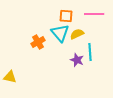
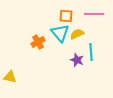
cyan line: moved 1 px right
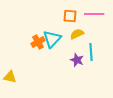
orange square: moved 4 px right
cyan triangle: moved 8 px left, 6 px down; rotated 24 degrees clockwise
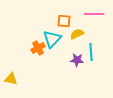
orange square: moved 6 px left, 5 px down
orange cross: moved 6 px down
purple star: rotated 16 degrees counterclockwise
yellow triangle: moved 1 px right, 2 px down
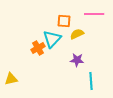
cyan line: moved 29 px down
yellow triangle: rotated 24 degrees counterclockwise
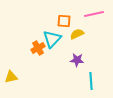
pink line: rotated 12 degrees counterclockwise
yellow triangle: moved 2 px up
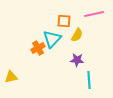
yellow semicircle: moved 1 px down; rotated 144 degrees clockwise
cyan line: moved 2 px left, 1 px up
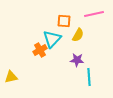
yellow semicircle: moved 1 px right
orange cross: moved 2 px right, 2 px down
cyan line: moved 3 px up
